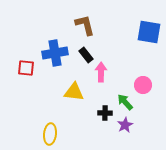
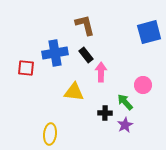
blue square: rotated 25 degrees counterclockwise
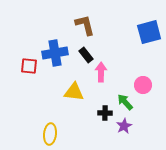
red square: moved 3 px right, 2 px up
purple star: moved 1 px left, 1 px down
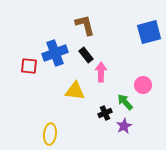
blue cross: rotated 10 degrees counterclockwise
yellow triangle: moved 1 px right, 1 px up
black cross: rotated 24 degrees counterclockwise
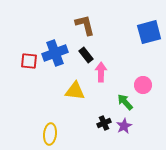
red square: moved 5 px up
black cross: moved 1 px left, 10 px down
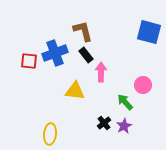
brown L-shape: moved 2 px left, 6 px down
blue square: rotated 30 degrees clockwise
black cross: rotated 16 degrees counterclockwise
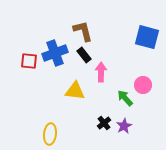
blue square: moved 2 px left, 5 px down
black rectangle: moved 2 px left
green arrow: moved 4 px up
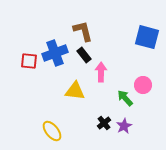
yellow ellipse: moved 2 px right, 3 px up; rotated 45 degrees counterclockwise
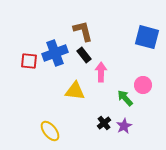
yellow ellipse: moved 2 px left
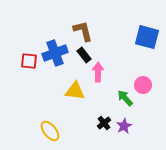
pink arrow: moved 3 px left
